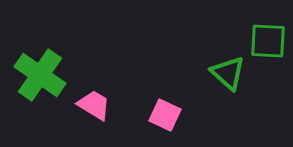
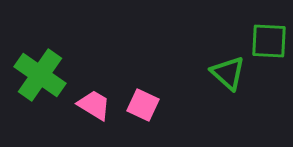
green square: moved 1 px right
pink square: moved 22 px left, 10 px up
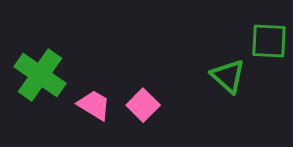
green triangle: moved 3 px down
pink square: rotated 20 degrees clockwise
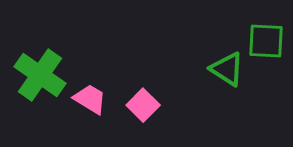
green square: moved 3 px left
green triangle: moved 1 px left, 7 px up; rotated 9 degrees counterclockwise
pink trapezoid: moved 4 px left, 6 px up
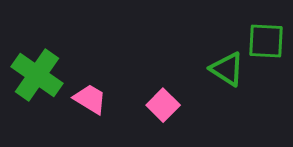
green cross: moved 3 px left
pink square: moved 20 px right
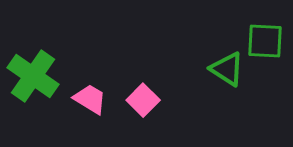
green square: moved 1 px left
green cross: moved 4 px left, 1 px down
pink square: moved 20 px left, 5 px up
